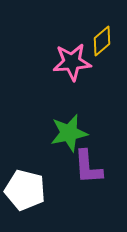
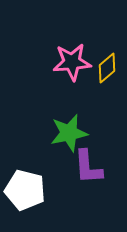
yellow diamond: moved 5 px right, 27 px down
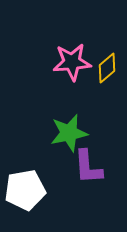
white pentagon: rotated 24 degrees counterclockwise
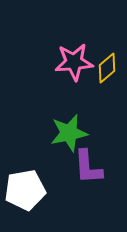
pink star: moved 2 px right
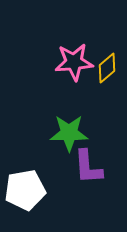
green star: rotated 12 degrees clockwise
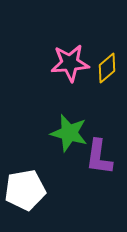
pink star: moved 4 px left, 1 px down
green star: rotated 15 degrees clockwise
purple L-shape: moved 11 px right, 10 px up; rotated 12 degrees clockwise
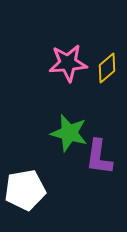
pink star: moved 2 px left
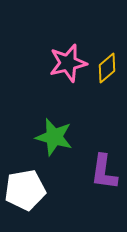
pink star: rotated 9 degrees counterclockwise
green star: moved 15 px left, 4 px down
purple L-shape: moved 5 px right, 15 px down
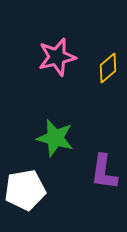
pink star: moved 11 px left, 6 px up
yellow diamond: moved 1 px right
green star: moved 1 px right, 1 px down
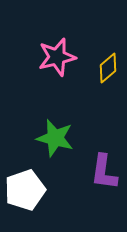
white pentagon: rotated 9 degrees counterclockwise
